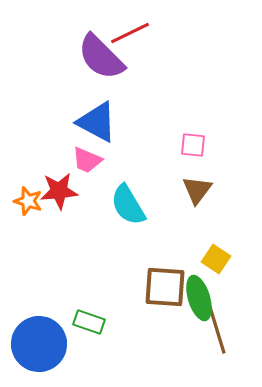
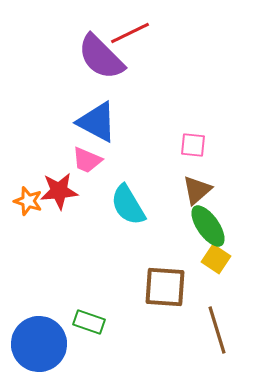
brown triangle: rotated 12 degrees clockwise
green ellipse: moved 9 px right, 72 px up; rotated 18 degrees counterclockwise
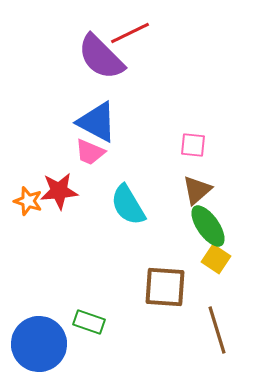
pink trapezoid: moved 3 px right, 8 px up
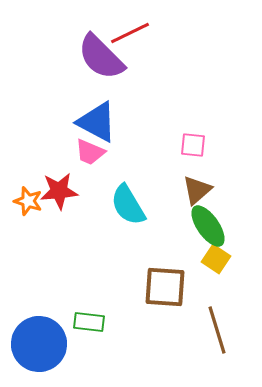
green rectangle: rotated 12 degrees counterclockwise
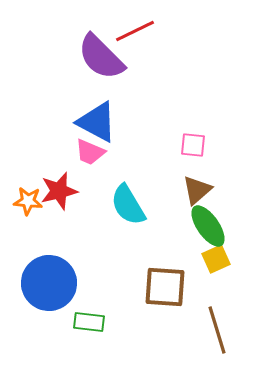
red line: moved 5 px right, 2 px up
red star: rotated 9 degrees counterclockwise
orange star: rotated 12 degrees counterclockwise
yellow square: rotated 32 degrees clockwise
blue circle: moved 10 px right, 61 px up
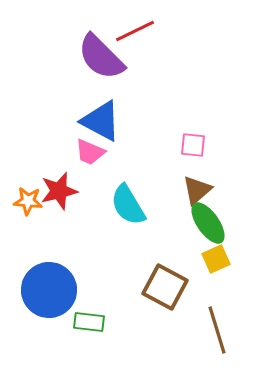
blue triangle: moved 4 px right, 1 px up
green ellipse: moved 3 px up
blue circle: moved 7 px down
brown square: rotated 24 degrees clockwise
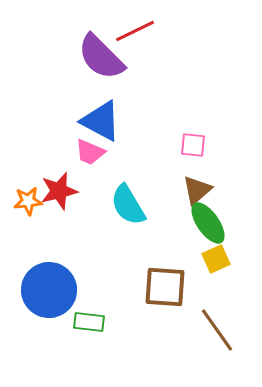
orange star: rotated 12 degrees counterclockwise
brown square: rotated 24 degrees counterclockwise
brown line: rotated 18 degrees counterclockwise
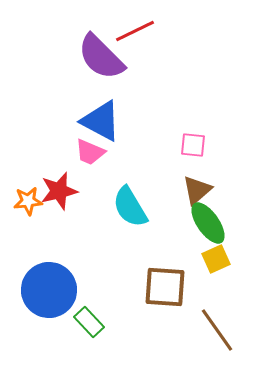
cyan semicircle: moved 2 px right, 2 px down
green rectangle: rotated 40 degrees clockwise
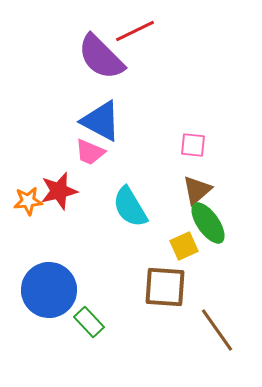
yellow square: moved 32 px left, 13 px up
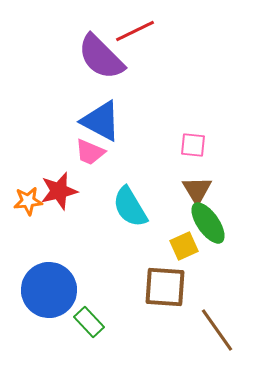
brown triangle: rotated 20 degrees counterclockwise
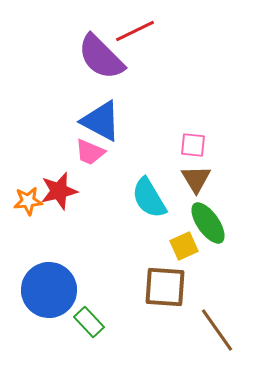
brown triangle: moved 1 px left, 11 px up
cyan semicircle: moved 19 px right, 9 px up
